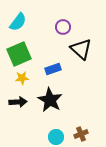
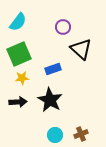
cyan circle: moved 1 px left, 2 px up
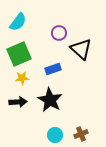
purple circle: moved 4 px left, 6 px down
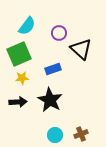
cyan semicircle: moved 9 px right, 4 px down
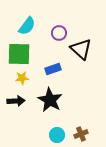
green square: rotated 25 degrees clockwise
black arrow: moved 2 px left, 1 px up
cyan circle: moved 2 px right
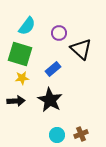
green square: moved 1 px right; rotated 15 degrees clockwise
blue rectangle: rotated 21 degrees counterclockwise
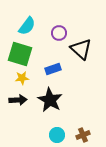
blue rectangle: rotated 21 degrees clockwise
black arrow: moved 2 px right, 1 px up
brown cross: moved 2 px right, 1 px down
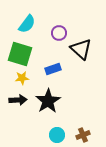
cyan semicircle: moved 2 px up
black star: moved 2 px left, 1 px down; rotated 10 degrees clockwise
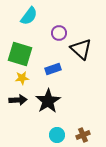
cyan semicircle: moved 2 px right, 8 px up
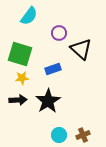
cyan circle: moved 2 px right
